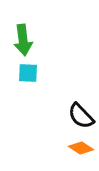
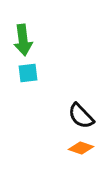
cyan square: rotated 10 degrees counterclockwise
orange diamond: rotated 15 degrees counterclockwise
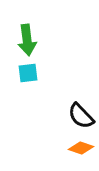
green arrow: moved 4 px right
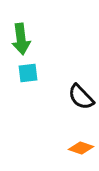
green arrow: moved 6 px left, 1 px up
black semicircle: moved 19 px up
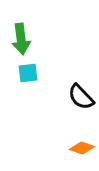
orange diamond: moved 1 px right
